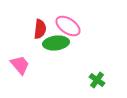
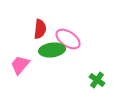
pink ellipse: moved 13 px down
green ellipse: moved 4 px left, 7 px down
pink trapezoid: rotated 100 degrees counterclockwise
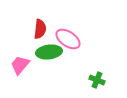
green ellipse: moved 3 px left, 2 px down
green cross: rotated 14 degrees counterclockwise
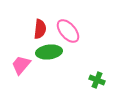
pink ellipse: moved 8 px up; rotated 15 degrees clockwise
pink trapezoid: moved 1 px right
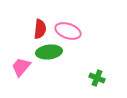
pink ellipse: rotated 30 degrees counterclockwise
pink trapezoid: moved 2 px down
green cross: moved 2 px up
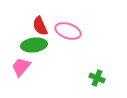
red semicircle: moved 3 px up; rotated 150 degrees clockwise
green ellipse: moved 15 px left, 7 px up
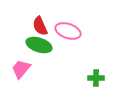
green ellipse: moved 5 px right; rotated 25 degrees clockwise
pink trapezoid: moved 2 px down
green cross: moved 1 px left; rotated 21 degrees counterclockwise
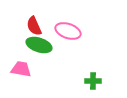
red semicircle: moved 6 px left
pink trapezoid: rotated 60 degrees clockwise
green cross: moved 3 px left, 3 px down
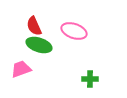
pink ellipse: moved 6 px right
pink trapezoid: rotated 30 degrees counterclockwise
green cross: moved 3 px left, 2 px up
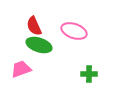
green cross: moved 1 px left, 5 px up
